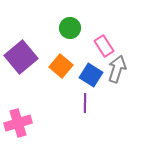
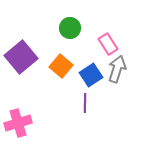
pink rectangle: moved 4 px right, 2 px up
blue square: rotated 25 degrees clockwise
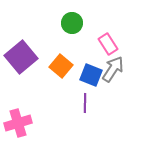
green circle: moved 2 px right, 5 px up
gray arrow: moved 4 px left; rotated 16 degrees clockwise
blue square: rotated 35 degrees counterclockwise
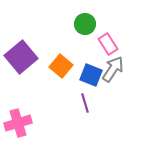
green circle: moved 13 px right, 1 px down
purple line: rotated 18 degrees counterclockwise
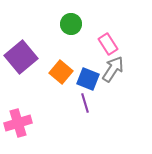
green circle: moved 14 px left
orange square: moved 6 px down
blue square: moved 3 px left, 4 px down
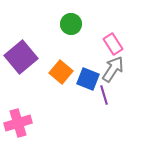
pink rectangle: moved 5 px right
purple line: moved 19 px right, 8 px up
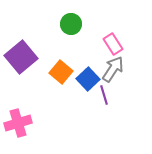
blue square: rotated 25 degrees clockwise
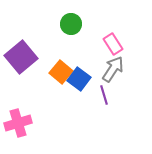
blue square: moved 9 px left; rotated 10 degrees counterclockwise
